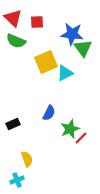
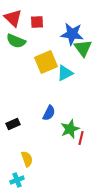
red line: rotated 32 degrees counterclockwise
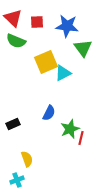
blue star: moved 5 px left, 8 px up
cyan triangle: moved 2 px left
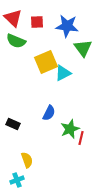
black rectangle: rotated 48 degrees clockwise
yellow semicircle: moved 1 px down
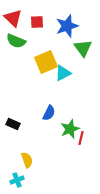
blue star: rotated 25 degrees counterclockwise
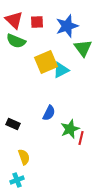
red triangle: moved 1 px right, 2 px down
cyan triangle: moved 2 px left, 3 px up
yellow semicircle: moved 3 px left, 3 px up
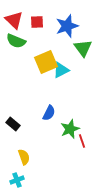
black rectangle: rotated 16 degrees clockwise
red line: moved 1 px right, 3 px down; rotated 32 degrees counterclockwise
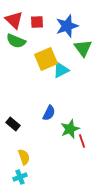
yellow square: moved 3 px up
cyan cross: moved 3 px right, 3 px up
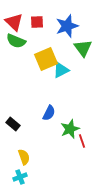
red triangle: moved 2 px down
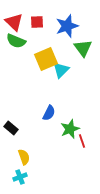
cyan triangle: rotated 18 degrees counterclockwise
black rectangle: moved 2 px left, 4 px down
